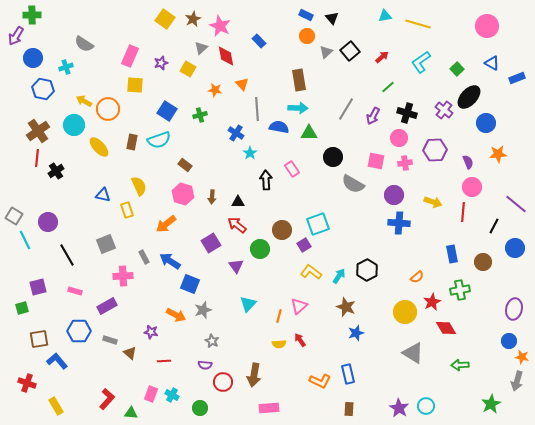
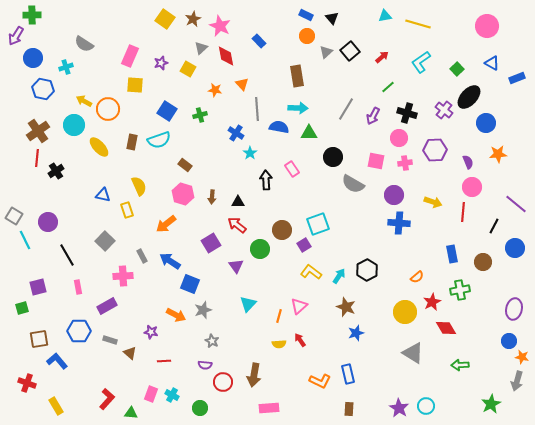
brown rectangle at (299, 80): moved 2 px left, 4 px up
gray square at (106, 244): moved 1 px left, 3 px up; rotated 24 degrees counterclockwise
gray rectangle at (144, 257): moved 2 px left, 1 px up
pink rectangle at (75, 291): moved 3 px right, 4 px up; rotated 64 degrees clockwise
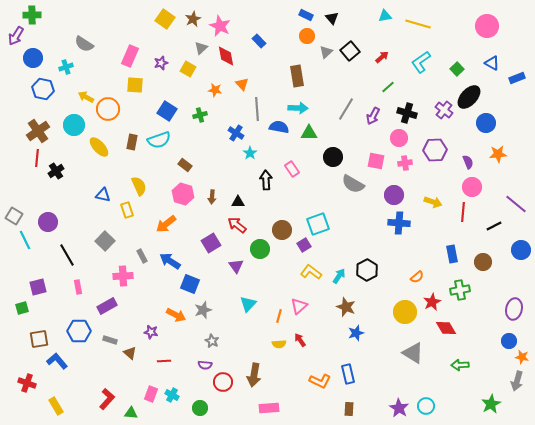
yellow arrow at (84, 101): moved 2 px right, 4 px up
black line at (494, 226): rotated 35 degrees clockwise
blue circle at (515, 248): moved 6 px right, 2 px down
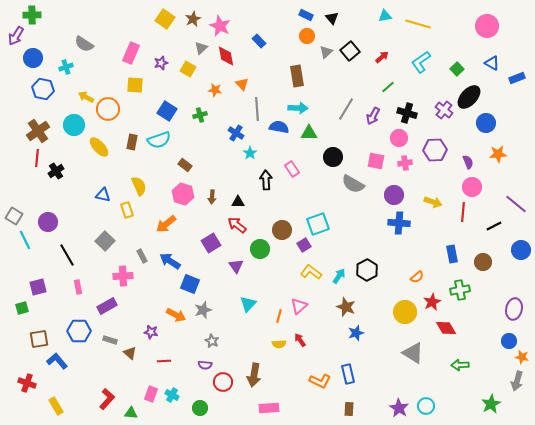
pink rectangle at (130, 56): moved 1 px right, 3 px up
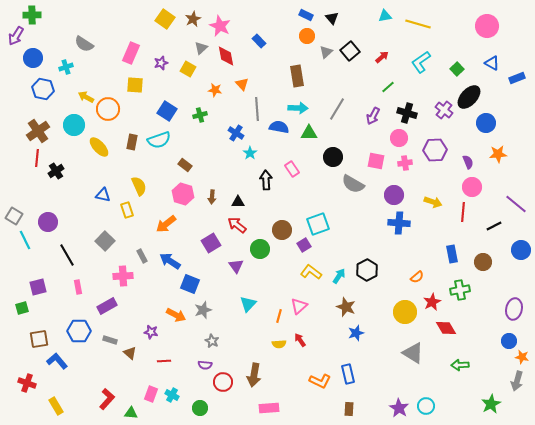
gray line at (346, 109): moved 9 px left
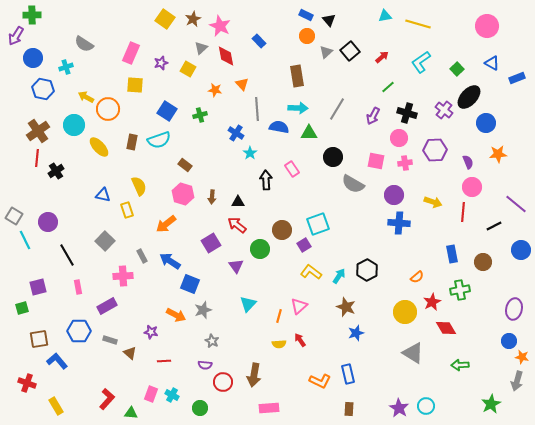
black triangle at (332, 18): moved 3 px left, 2 px down
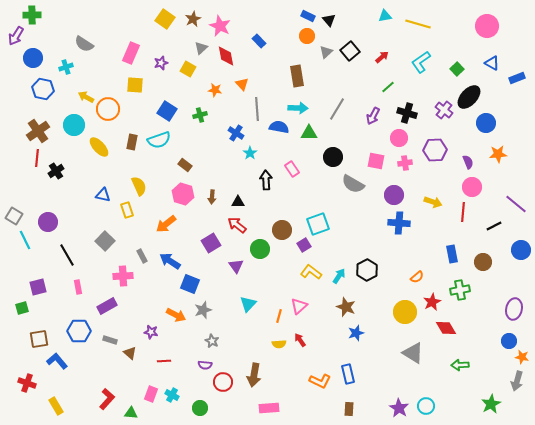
blue rectangle at (306, 15): moved 2 px right, 1 px down
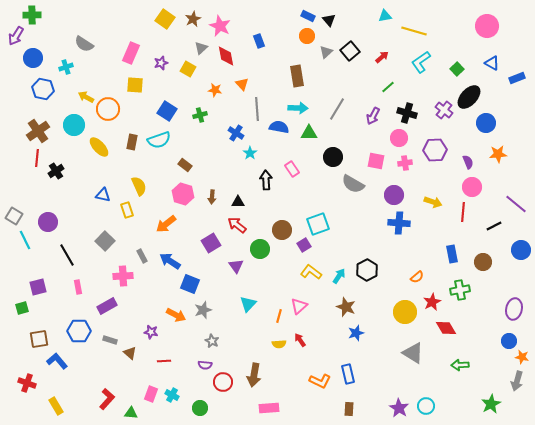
yellow line at (418, 24): moved 4 px left, 7 px down
blue rectangle at (259, 41): rotated 24 degrees clockwise
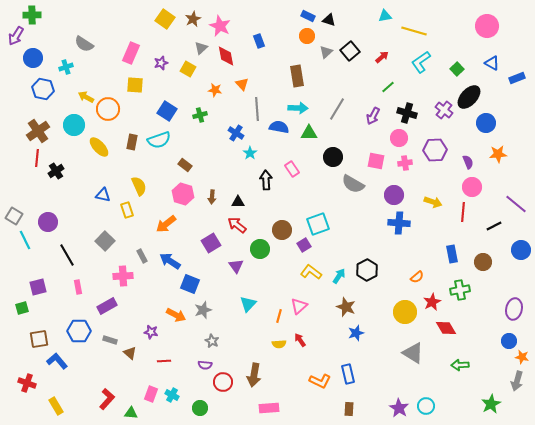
black triangle at (329, 20): rotated 32 degrees counterclockwise
